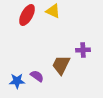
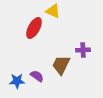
red ellipse: moved 7 px right, 13 px down
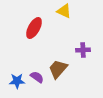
yellow triangle: moved 11 px right
brown trapezoid: moved 3 px left, 4 px down; rotated 15 degrees clockwise
purple semicircle: moved 1 px down
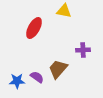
yellow triangle: rotated 14 degrees counterclockwise
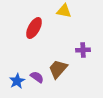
blue star: rotated 28 degrees counterclockwise
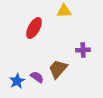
yellow triangle: rotated 14 degrees counterclockwise
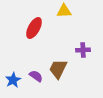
brown trapezoid: rotated 15 degrees counterclockwise
purple semicircle: moved 1 px left, 1 px up
blue star: moved 4 px left, 1 px up
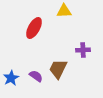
blue star: moved 2 px left, 2 px up
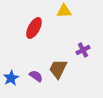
purple cross: rotated 24 degrees counterclockwise
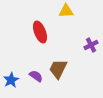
yellow triangle: moved 2 px right
red ellipse: moved 6 px right, 4 px down; rotated 50 degrees counterclockwise
purple cross: moved 8 px right, 5 px up
blue star: moved 2 px down
